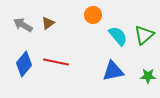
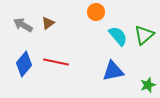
orange circle: moved 3 px right, 3 px up
green star: moved 9 px down; rotated 21 degrees counterclockwise
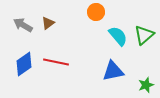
blue diamond: rotated 15 degrees clockwise
green star: moved 2 px left
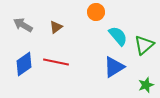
brown triangle: moved 8 px right, 4 px down
green triangle: moved 10 px down
blue triangle: moved 1 px right, 4 px up; rotated 20 degrees counterclockwise
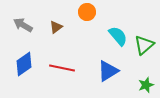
orange circle: moved 9 px left
red line: moved 6 px right, 6 px down
blue triangle: moved 6 px left, 4 px down
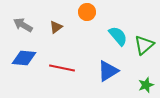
blue diamond: moved 6 px up; rotated 40 degrees clockwise
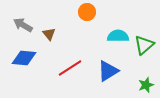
brown triangle: moved 7 px left, 7 px down; rotated 32 degrees counterclockwise
cyan semicircle: rotated 50 degrees counterclockwise
red line: moved 8 px right; rotated 45 degrees counterclockwise
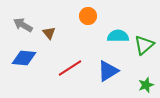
orange circle: moved 1 px right, 4 px down
brown triangle: moved 1 px up
